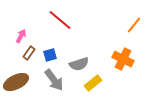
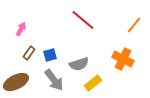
red line: moved 23 px right
pink arrow: moved 7 px up
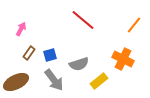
yellow rectangle: moved 6 px right, 2 px up
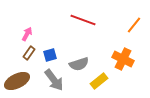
red line: rotated 20 degrees counterclockwise
pink arrow: moved 6 px right, 5 px down
brown ellipse: moved 1 px right, 1 px up
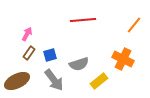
red line: rotated 25 degrees counterclockwise
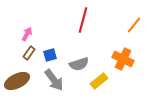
red line: rotated 70 degrees counterclockwise
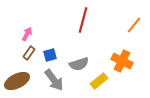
orange cross: moved 1 px left, 2 px down
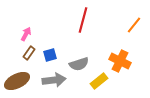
pink arrow: moved 1 px left
orange cross: moved 2 px left
gray arrow: rotated 60 degrees counterclockwise
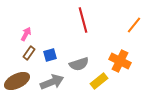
red line: rotated 30 degrees counterclockwise
gray arrow: moved 2 px left, 2 px down; rotated 15 degrees counterclockwise
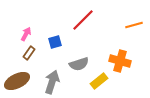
red line: rotated 60 degrees clockwise
orange line: rotated 36 degrees clockwise
blue square: moved 5 px right, 13 px up
orange cross: rotated 10 degrees counterclockwise
gray arrow: rotated 50 degrees counterclockwise
